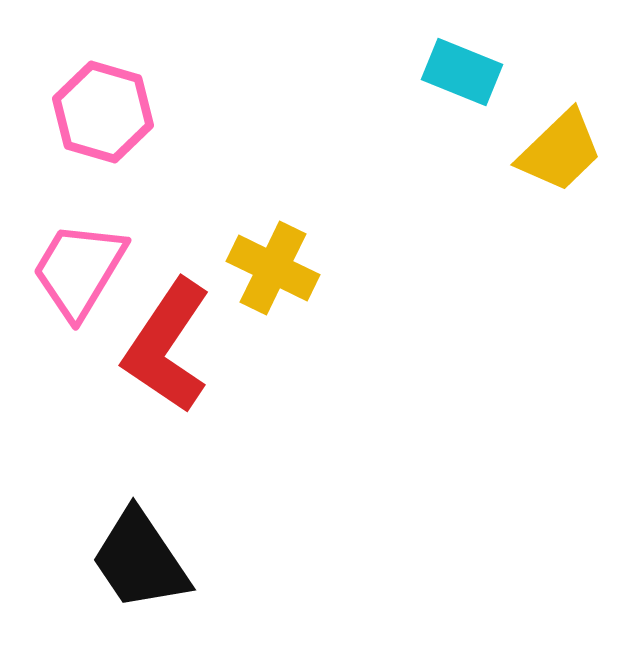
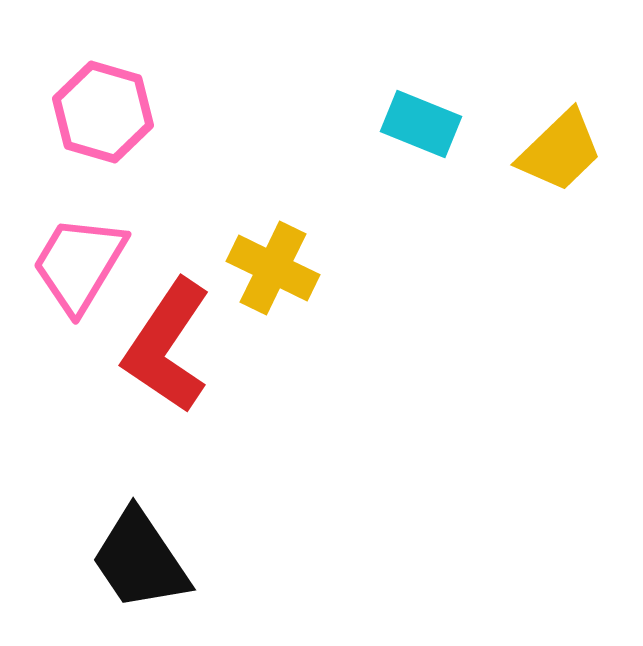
cyan rectangle: moved 41 px left, 52 px down
pink trapezoid: moved 6 px up
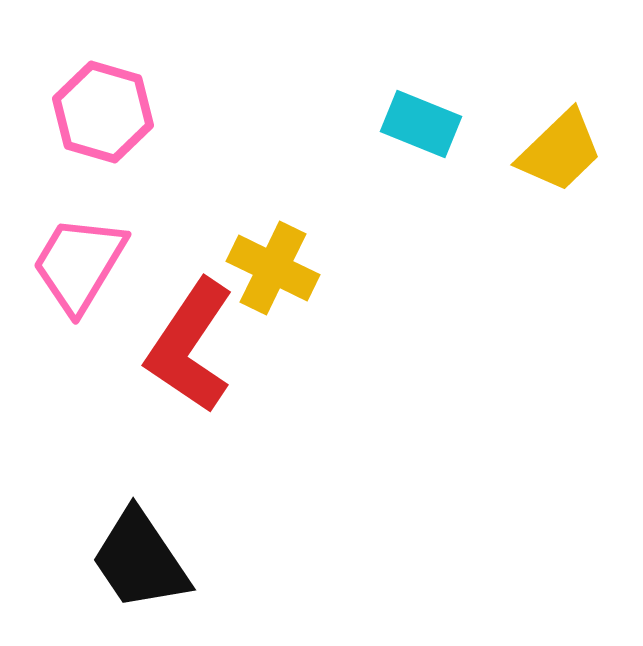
red L-shape: moved 23 px right
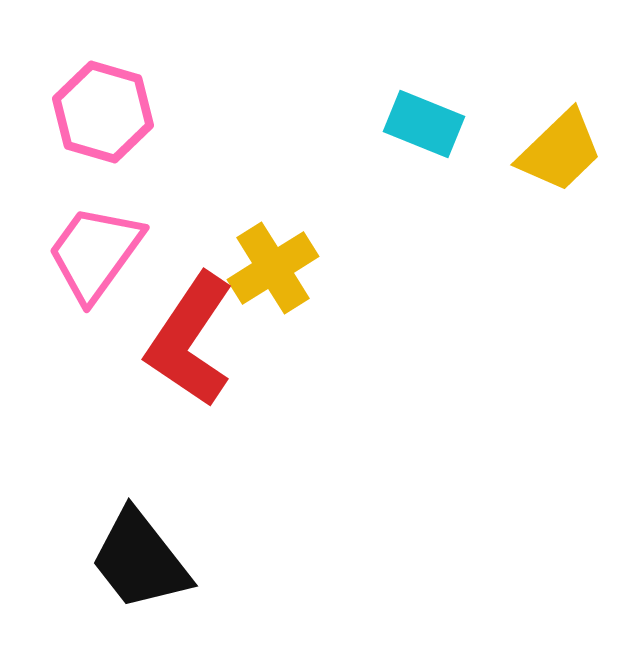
cyan rectangle: moved 3 px right
pink trapezoid: moved 16 px right, 11 px up; rotated 5 degrees clockwise
yellow cross: rotated 32 degrees clockwise
red L-shape: moved 6 px up
black trapezoid: rotated 4 degrees counterclockwise
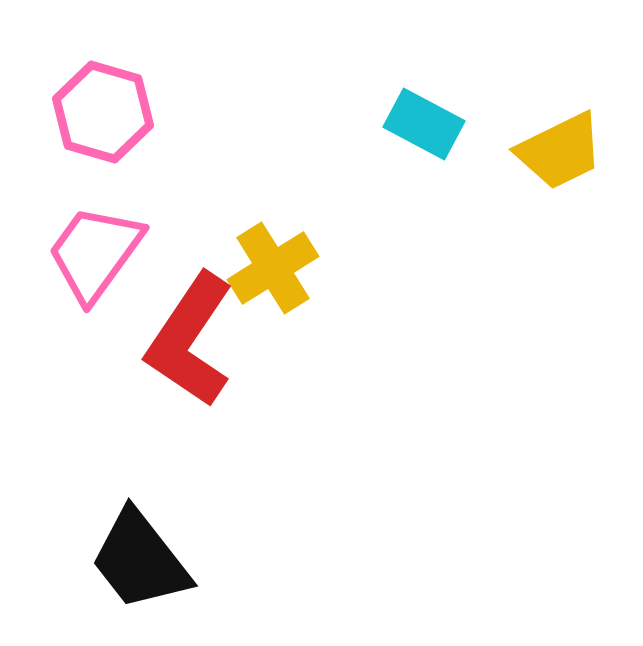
cyan rectangle: rotated 6 degrees clockwise
yellow trapezoid: rotated 18 degrees clockwise
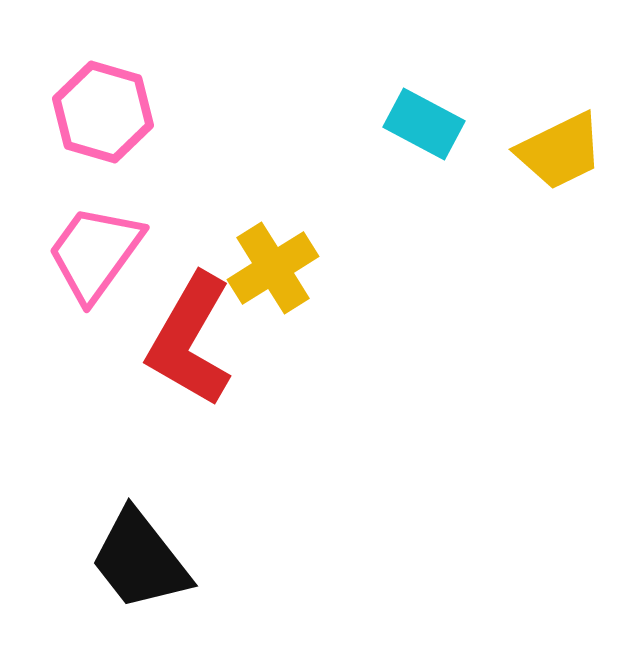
red L-shape: rotated 4 degrees counterclockwise
